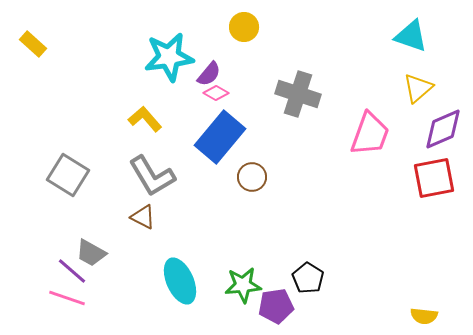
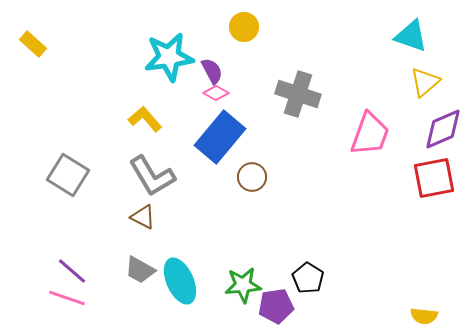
purple semicircle: moved 3 px right, 3 px up; rotated 68 degrees counterclockwise
yellow triangle: moved 7 px right, 6 px up
gray trapezoid: moved 49 px right, 17 px down
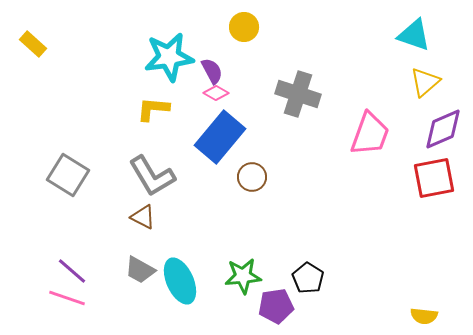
cyan triangle: moved 3 px right, 1 px up
yellow L-shape: moved 8 px right, 10 px up; rotated 44 degrees counterclockwise
green star: moved 9 px up
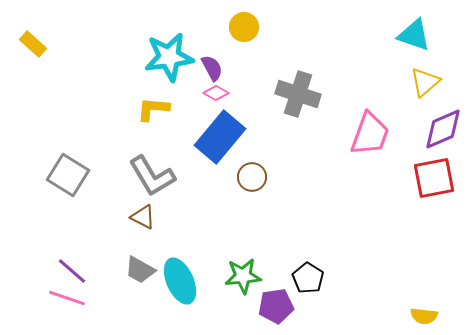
purple semicircle: moved 3 px up
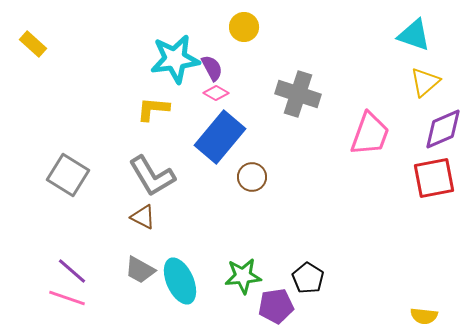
cyan star: moved 6 px right, 2 px down
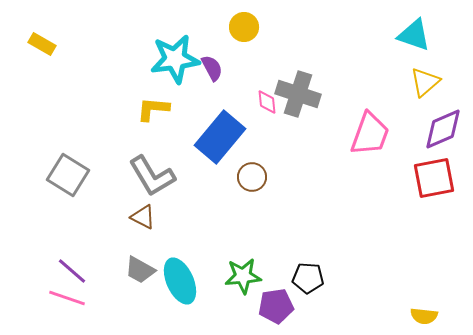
yellow rectangle: moved 9 px right; rotated 12 degrees counterclockwise
pink diamond: moved 51 px right, 9 px down; rotated 55 degrees clockwise
black pentagon: rotated 28 degrees counterclockwise
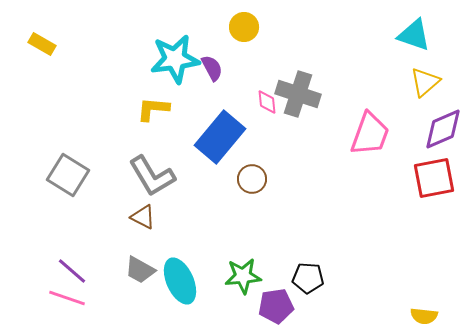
brown circle: moved 2 px down
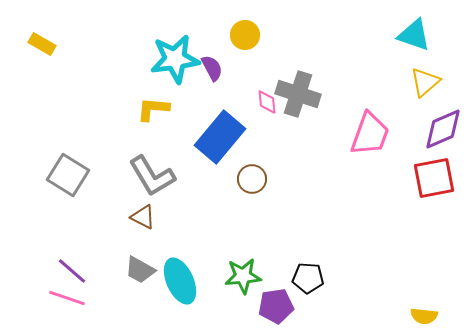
yellow circle: moved 1 px right, 8 px down
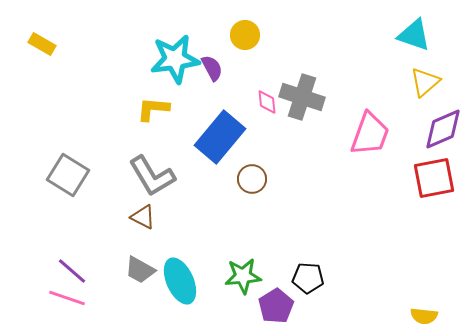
gray cross: moved 4 px right, 3 px down
purple pentagon: rotated 24 degrees counterclockwise
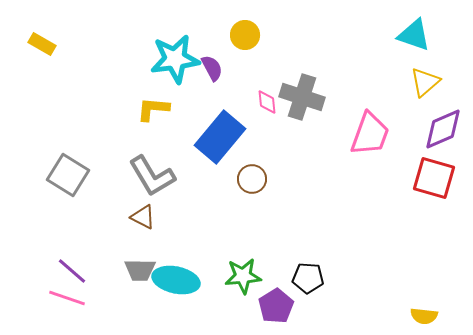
red square: rotated 27 degrees clockwise
gray trapezoid: rotated 28 degrees counterclockwise
cyan ellipse: moved 4 px left, 1 px up; rotated 54 degrees counterclockwise
